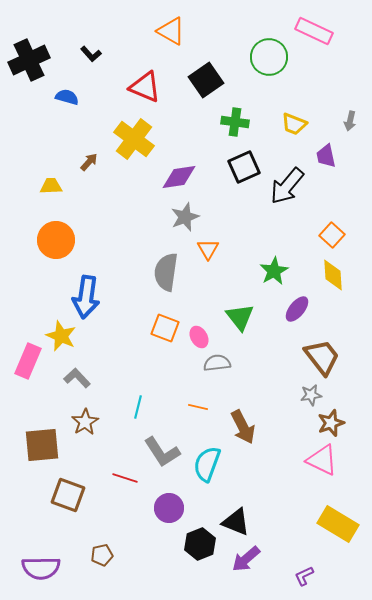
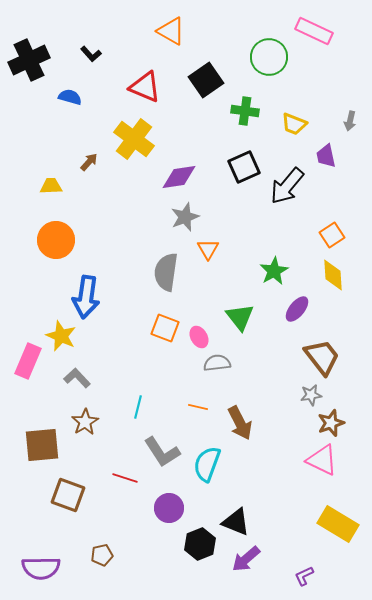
blue semicircle at (67, 97): moved 3 px right
green cross at (235, 122): moved 10 px right, 11 px up
orange square at (332, 235): rotated 15 degrees clockwise
brown arrow at (243, 427): moved 3 px left, 4 px up
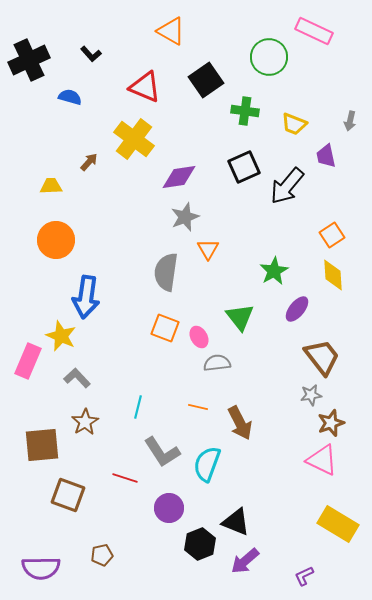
purple arrow at (246, 559): moved 1 px left, 2 px down
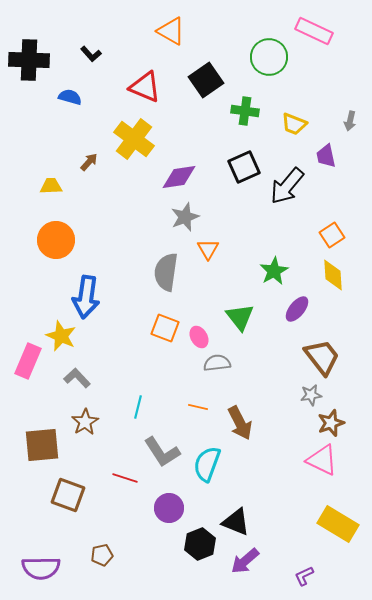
black cross at (29, 60): rotated 27 degrees clockwise
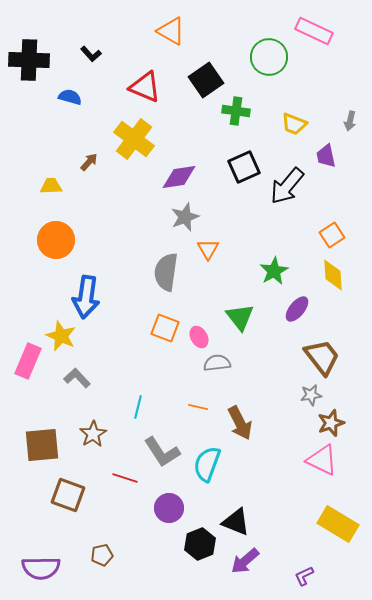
green cross at (245, 111): moved 9 px left
brown star at (85, 422): moved 8 px right, 12 px down
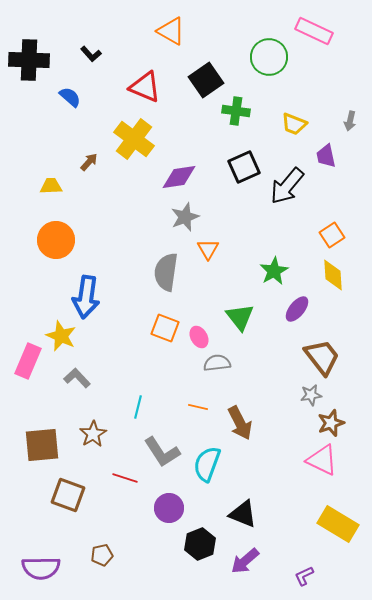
blue semicircle at (70, 97): rotated 25 degrees clockwise
black triangle at (236, 522): moved 7 px right, 8 px up
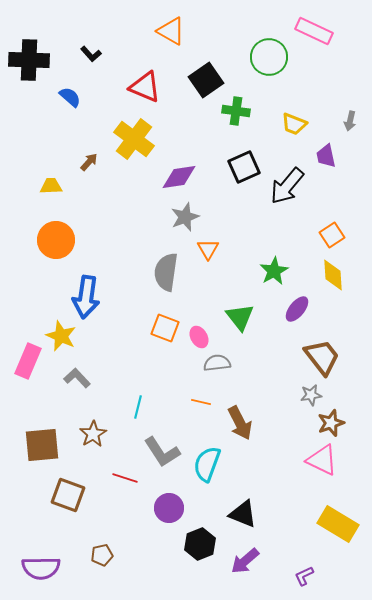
orange line at (198, 407): moved 3 px right, 5 px up
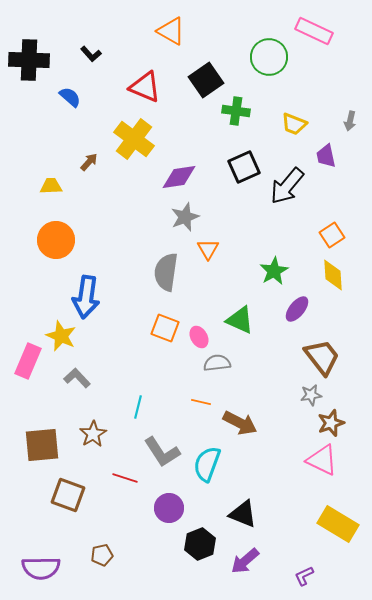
green triangle at (240, 317): moved 3 px down; rotated 28 degrees counterclockwise
brown arrow at (240, 423): rotated 36 degrees counterclockwise
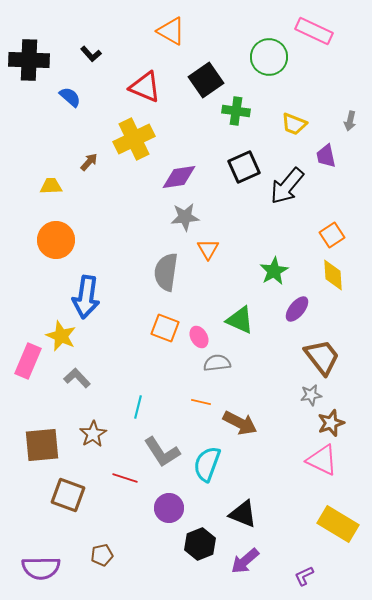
yellow cross at (134, 139): rotated 27 degrees clockwise
gray star at (185, 217): rotated 16 degrees clockwise
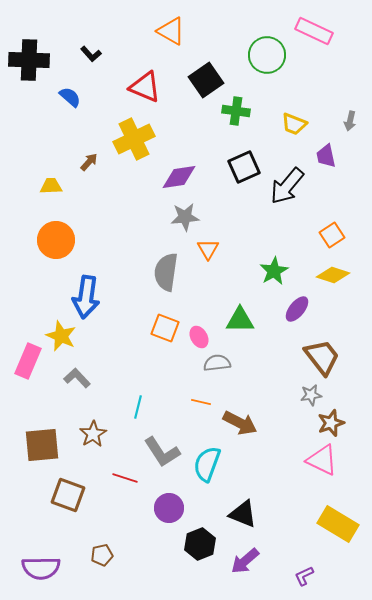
green circle at (269, 57): moved 2 px left, 2 px up
yellow diamond at (333, 275): rotated 68 degrees counterclockwise
green triangle at (240, 320): rotated 24 degrees counterclockwise
